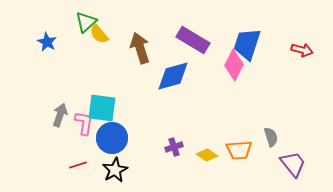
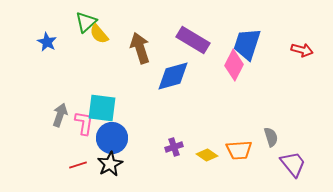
black star: moved 5 px left, 6 px up
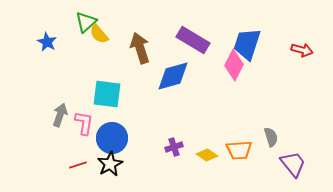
cyan square: moved 5 px right, 14 px up
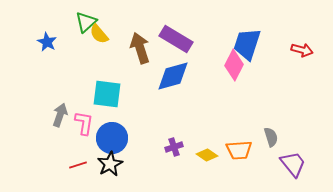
purple rectangle: moved 17 px left, 1 px up
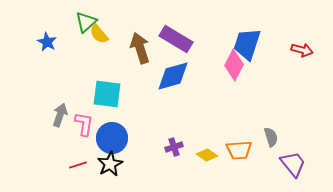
pink L-shape: moved 1 px down
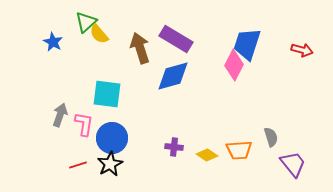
blue star: moved 6 px right
purple cross: rotated 24 degrees clockwise
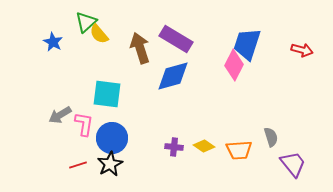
gray arrow: rotated 140 degrees counterclockwise
yellow diamond: moved 3 px left, 9 px up
